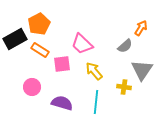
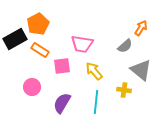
orange pentagon: moved 1 px left
pink trapezoid: rotated 35 degrees counterclockwise
pink square: moved 2 px down
gray triangle: moved 1 px left; rotated 25 degrees counterclockwise
yellow cross: moved 3 px down
purple semicircle: rotated 75 degrees counterclockwise
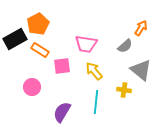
pink trapezoid: moved 4 px right
purple semicircle: moved 9 px down
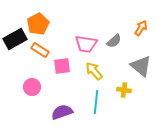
gray semicircle: moved 11 px left, 5 px up
gray triangle: moved 4 px up
purple semicircle: rotated 40 degrees clockwise
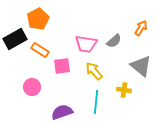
orange pentagon: moved 5 px up
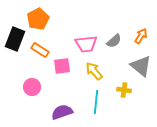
orange arrow: moved 8 px down
black rectangle: rotated 40 degrees counterclockwise
pink trapezoid: rotated 15 degrees counterclockwise
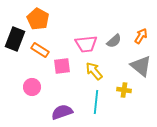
orange pentagon: rotated 15 degrees counterclockwise
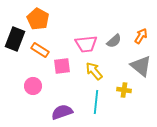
pink circle: moved 1 px right, 1 px up
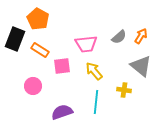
gray semicircle: moved 5 px right, 4 px up
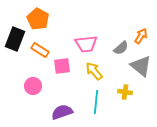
gray semicircle: moved 2 px right, 11 px down
yellow cross: moved 1 px right, 2 px down
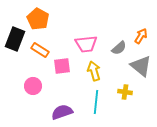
gray semicircle: moved 2 px left
yellow arrow: rotated 24 degrees clockwise
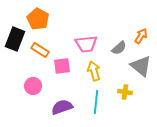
purple semicircle: moved 5 px up
